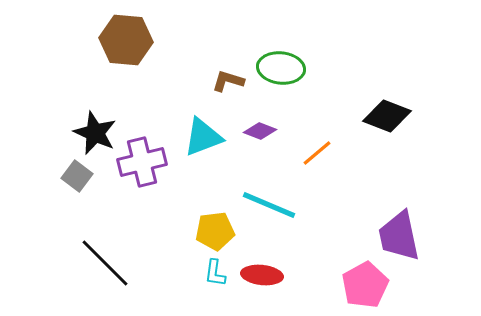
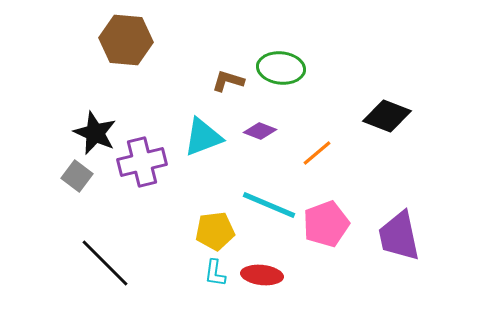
pink pentagon: moved 39 px left, 61 px up; rotated 9 degrees clockwise
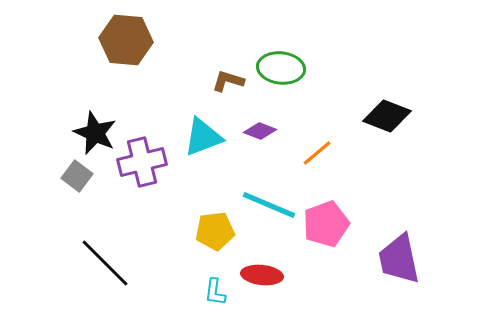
purple trapezoid: moved 23 px down
cyan L-shape: moved 19 px down
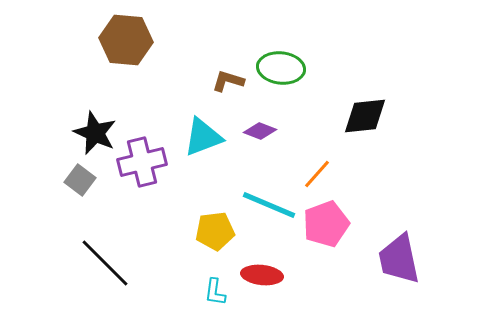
black diamond: moved 22 px left; rotated 27 degrees counterclockwise
orange line: moved 21 px down; rotated 8 degrees counterclockwise
gray square: moved 3 px right, 4 px down
